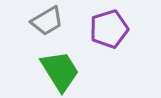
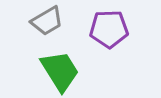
purple pentagon: rotated 15 degrees clockwise
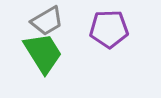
green trapezoid: moved 17 px left, 18 px up
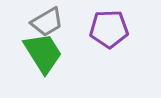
gray trapezoid: moved 1 px down
